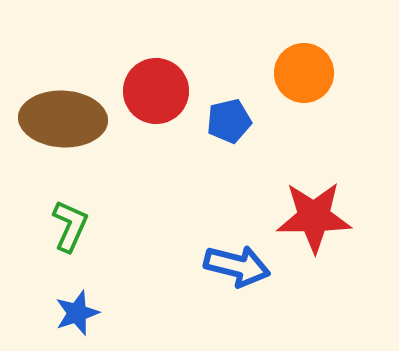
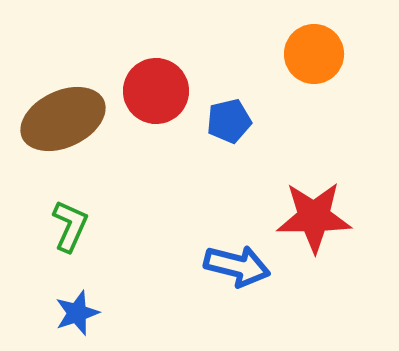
orange circle: moved 10 px right, 19 px up
brown ellipse: rotated 28 degrees counterclockwise
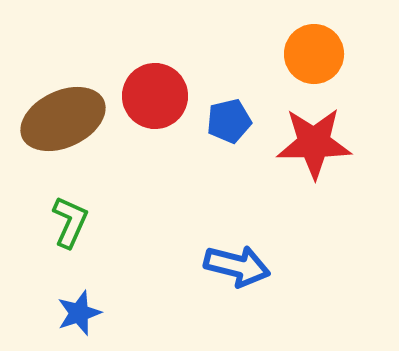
red circle: moved 1 px left, 5 px down
red star: moved 74 px up
green L-shape: moved 4 px up
blue star: moved 2 px right
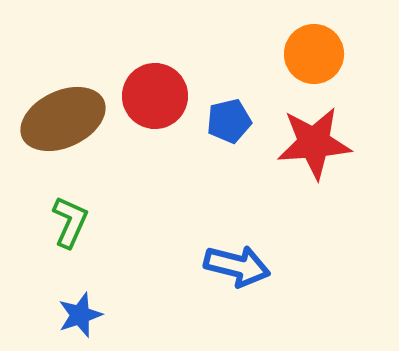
red star: rotated 4 degrees counterclockwise
blue star: moved 1 px right, 2 px down
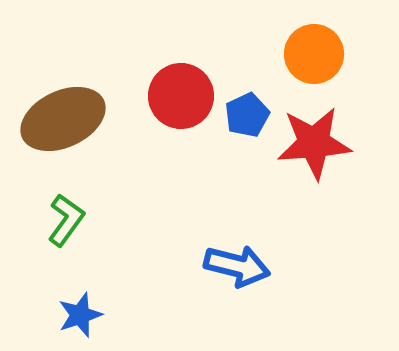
red circle: moved 26 px right
blue pentagon: moved 18 px right, 6 px up; rotated 12 degrees counterclockwise
green L-shape: moved 4 px left, 2 px up; rotated 12 degrees clockwise
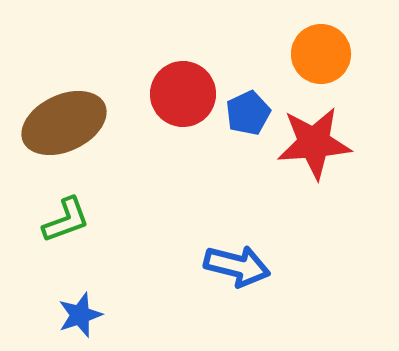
orange circle: moved 7 px right
red circle: moved 2 px right, 2 px up
blue pentagon: moved 1 px right, 2 px up
brown ellipse: moved 1 px right, 4 px down
green L-shape: rotated 34 degrees clockwise
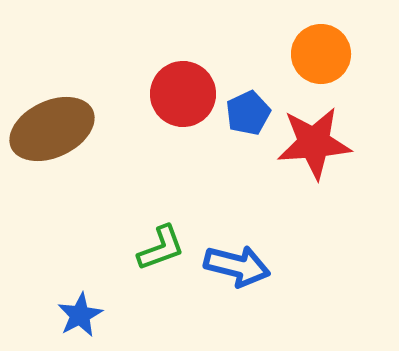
brown ellipse: moved 12 px left, 6 px down
green L-shape: moved 95 px right, 28 px down
blue star: rotated 9 degrees counterclockwise
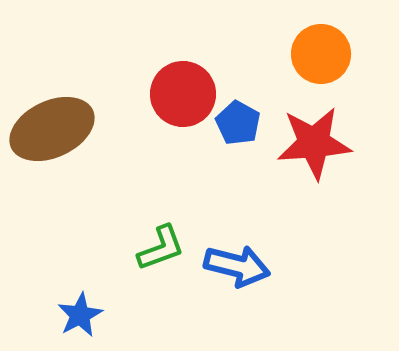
blue pentagon: moved 10 px left, 10 px down; rotated 18 degrees counterclockwise
